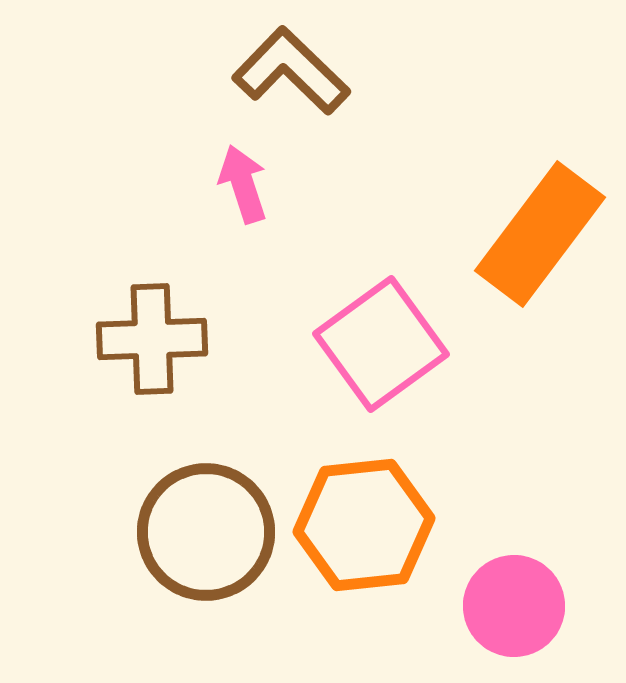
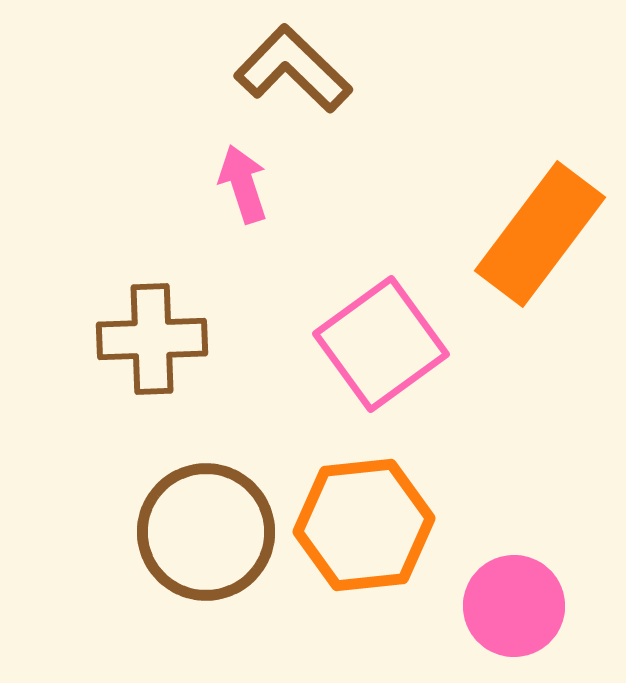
brown L-shape: moved 2 px right, 2 px up
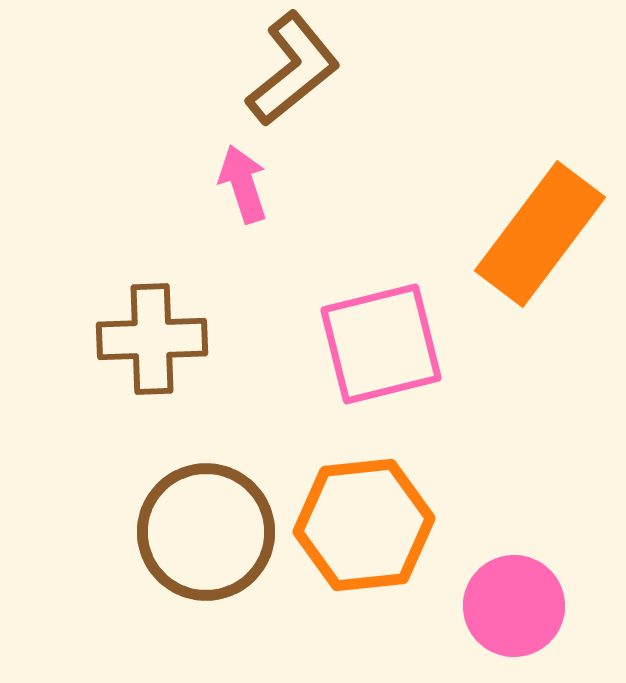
brown L-shape: rotated 97 degrees clockwise
pink square: rotated 22 degrees clockwise
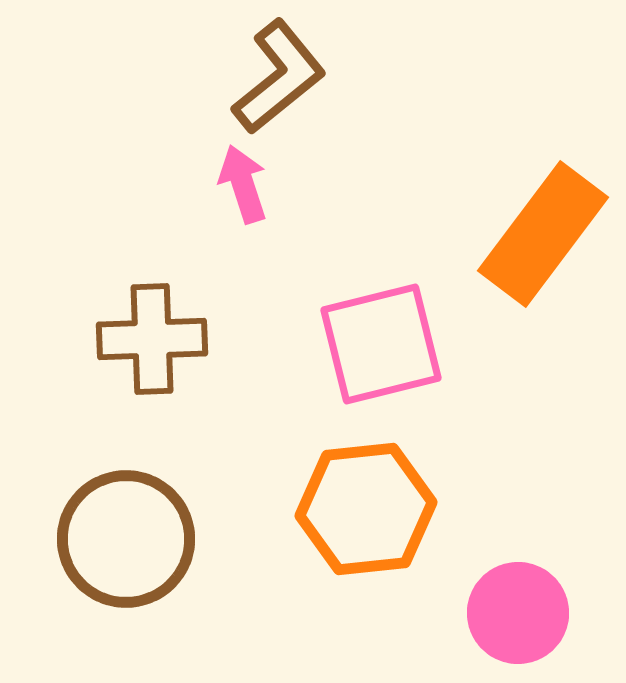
brown L-shape: moved 14 px left, 8 px down
orange rectangle: moved 3 px right
orange hexagon: moved 2 px right, 16 px up
brown circle: moved 80 px left, 7 px down
pink circle: moved 4 px right, 7 px down
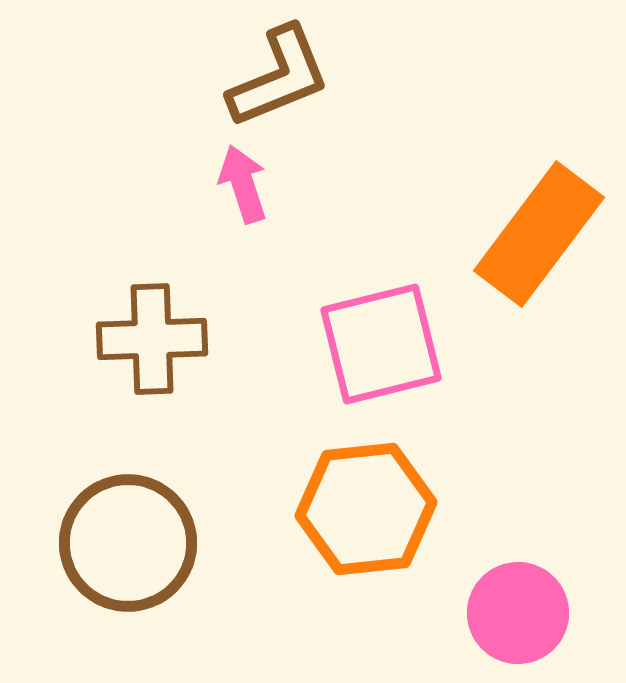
brown L-shape: rotated 17 degrees clockwise
orange rectangle: moved 4 px left
brown circle: moved 2 px right, 4 px down
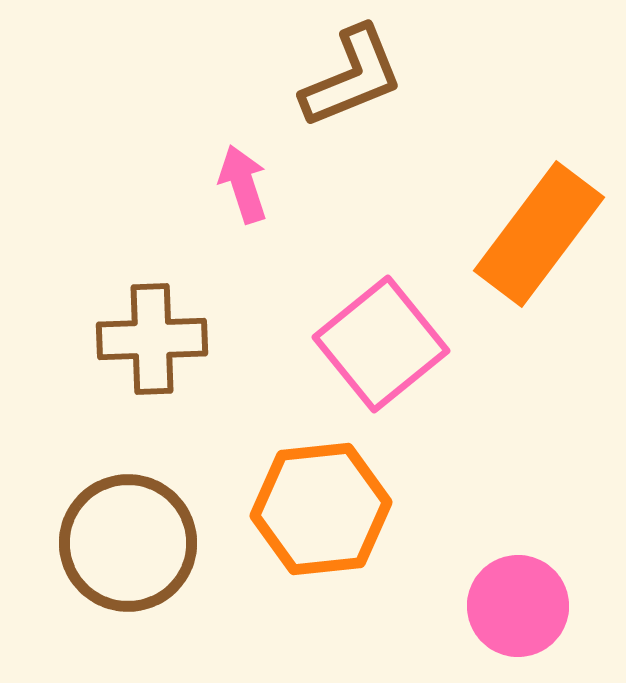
brown L-shape: moved 73 px right
pink square: rotated 25 degrees counterclockwise
orange hexagon: moved 45 px left
pink circle: moved 7 px up
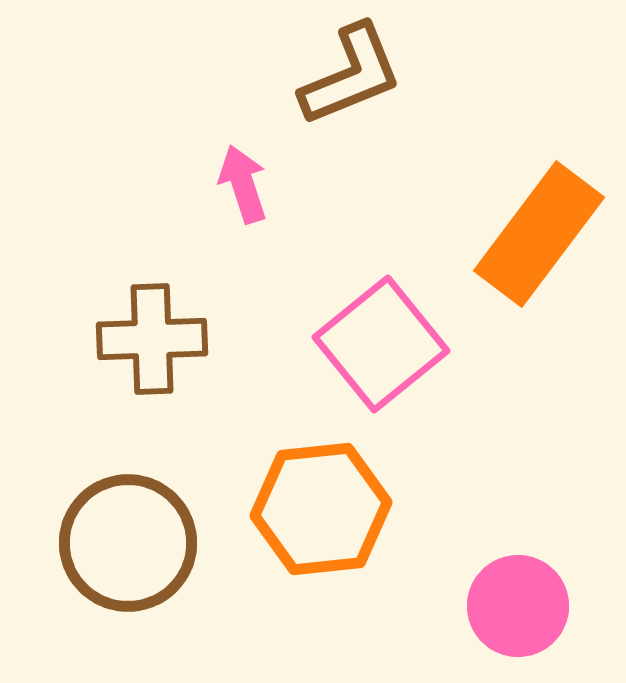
brown L-shape: moved 1 px left, 2 px up
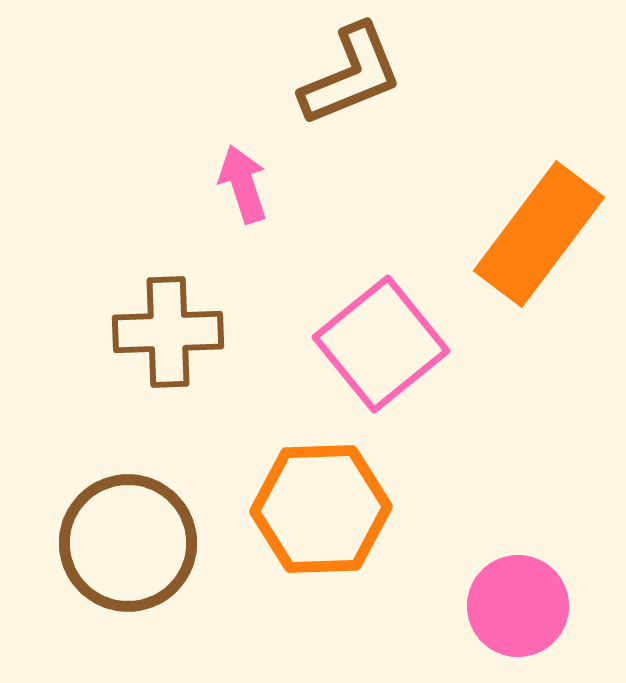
brown cross: moved 16 px right, 7 px up
orange hexagon: rotated 4 degrees clockwise
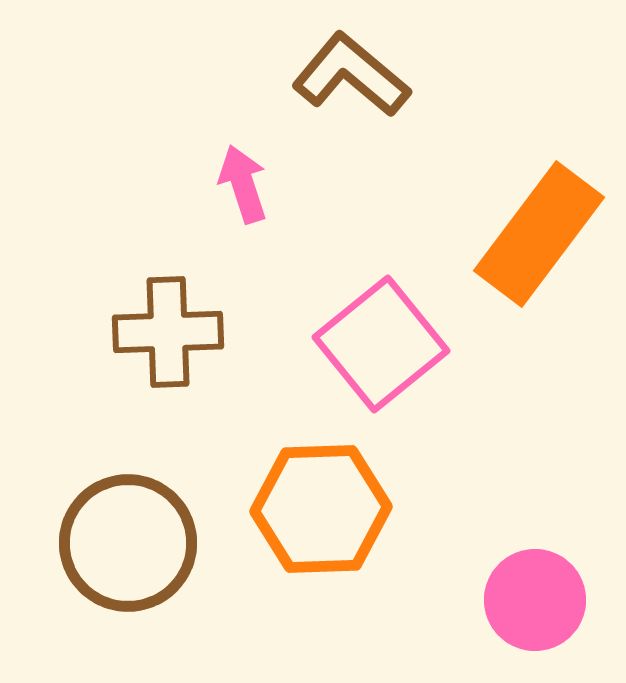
brown L-shape: rotated 118 degrees counterclockwise
pink circle: moved 17 px right, 6 px up
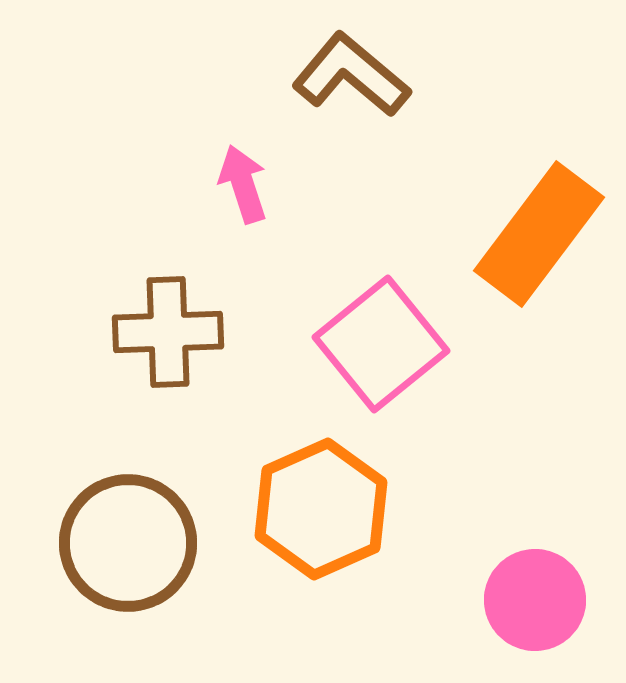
orange hexagon: rotated 22 degrees counterclockwise
